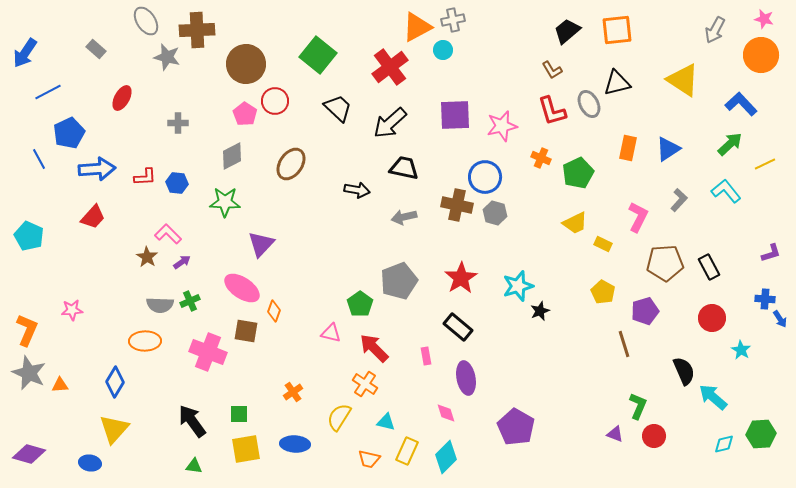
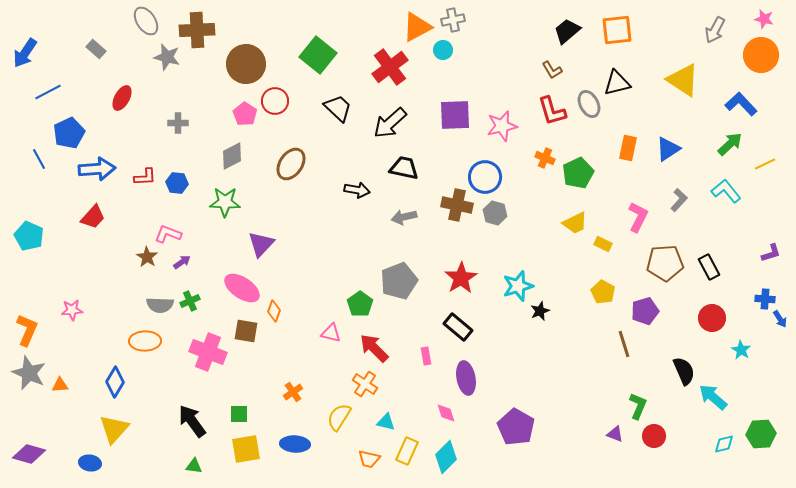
orange cross at (541, 158): moved 4 px right
pink L-shape at (168, 234): rotated 24 degrees counterclockwise
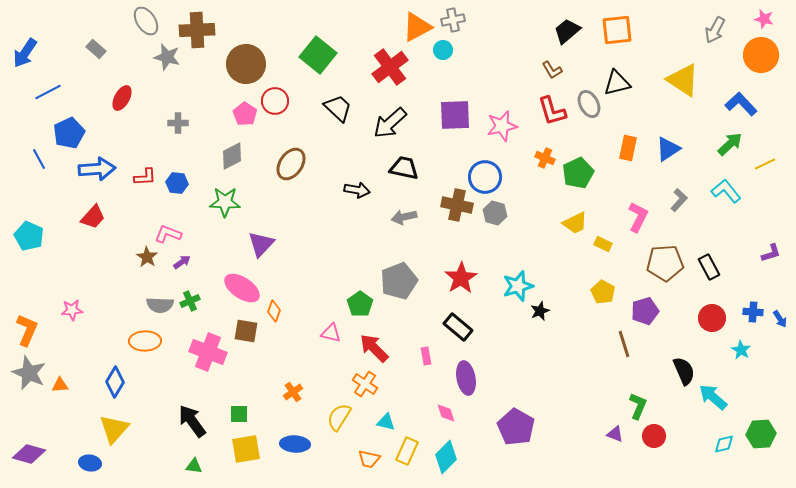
blue cross at (765, 299): moved 12 px left, 13 px down
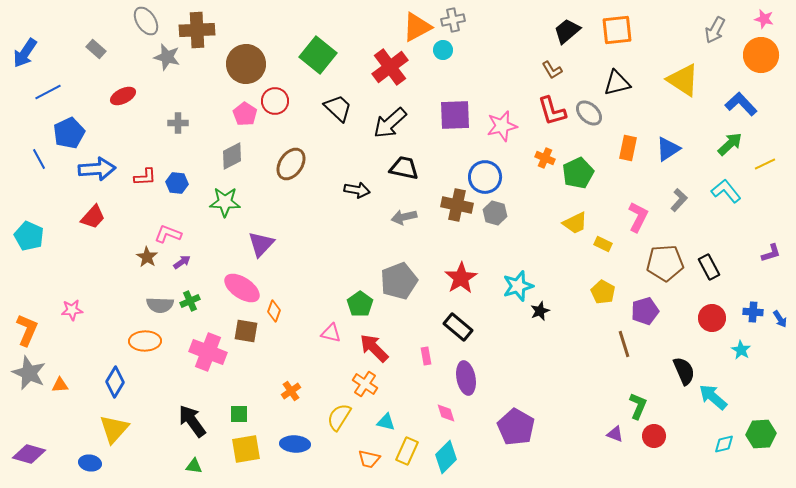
red ellipse at (122, 98): moved 1 px right, 2 px up; rotated 35 degrees clockwise
gray ellipse at (589, 104): moved 9 px down; rotated 20 degrees counterclockwise
orange cross at (293, 392): moved 2 px left, 1 px up
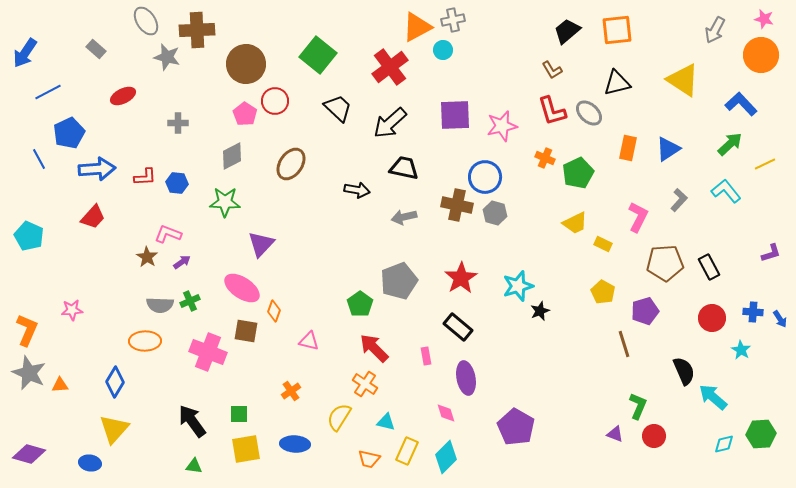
pink triangle at (331, 333): moved 22 px left, 8 px down
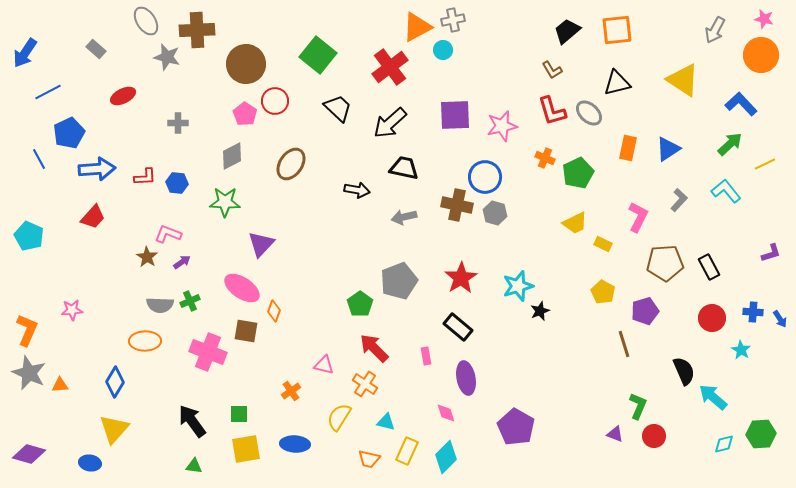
pink triangle at (309, 341): moved 15 px right, 24 px down
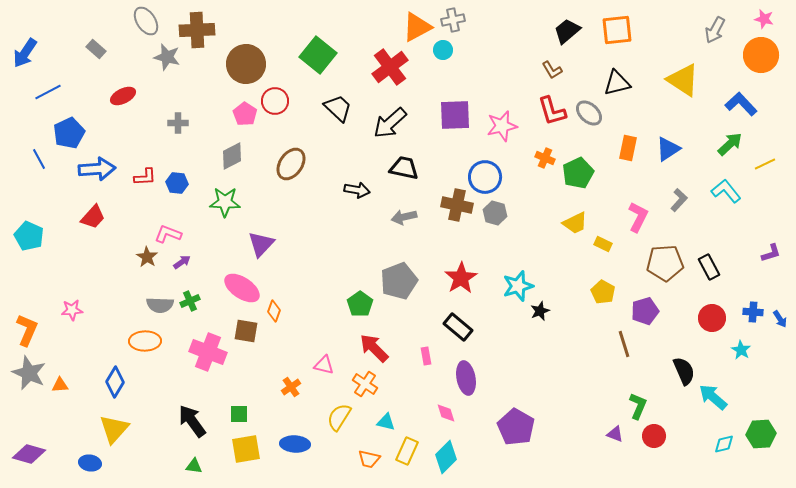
orange cross at (291, 391): moved 4 px up
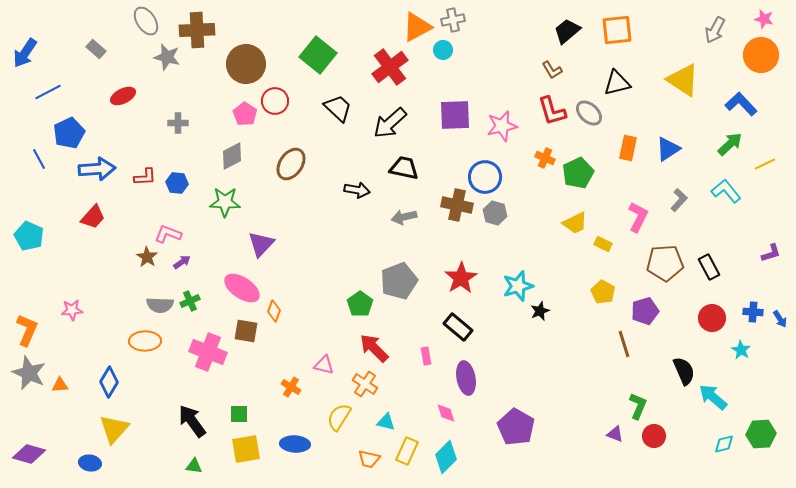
blue diamond at (115, 382): moved 6 px left
orange cross at (291, 387): rotated 24 degrees counterclockwise
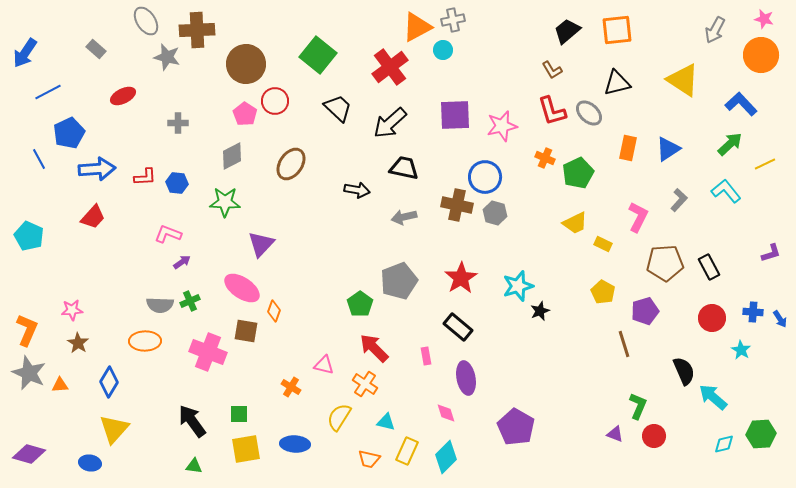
brown star at (147, 257): moved 69 px left, 86 px down
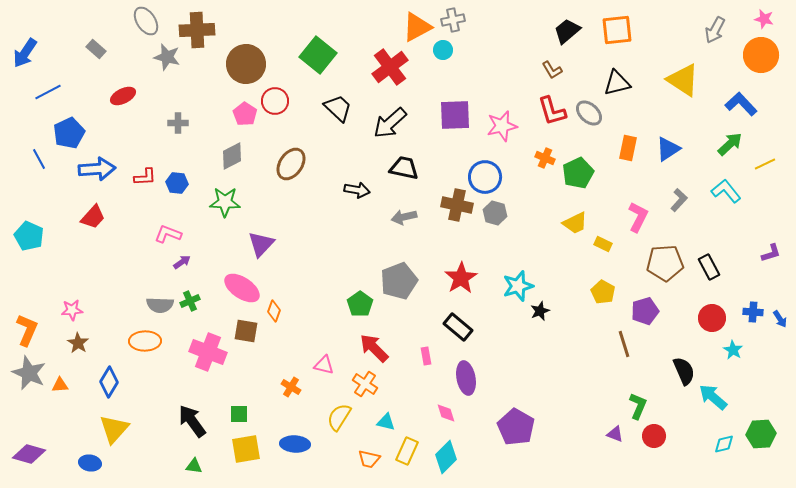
cyan star at (741, 350): moved 8 px left
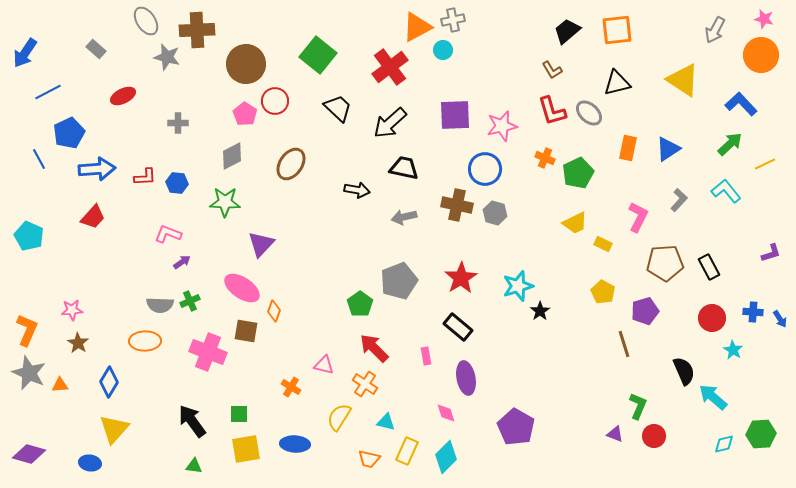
blue circle at (485, 177): moved 8 px up
black star at (540, 311): rotated 12 degrees counterclockwise
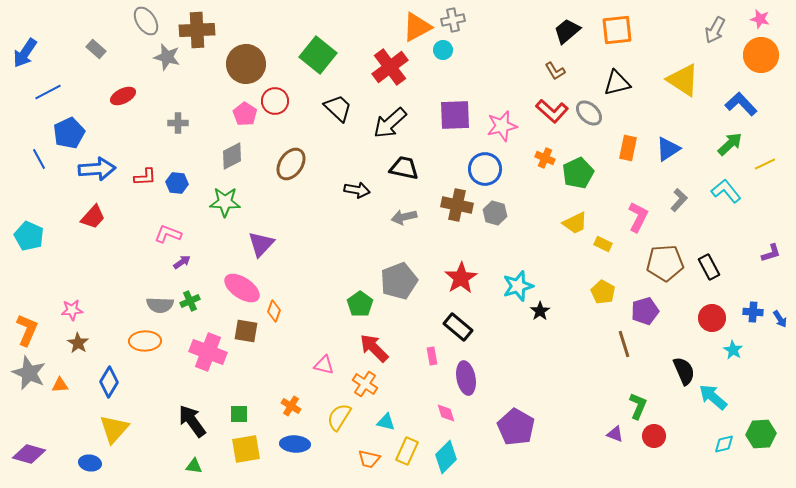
pink star at (764, 19): moved 4 px left
brown L-shape at (552, 70): moved 3 px right, 1 px down
red L-shape at (552, 111): rotated 32 degrees counterclockwise
pink rectangle at (426, 356): moved 6 px right
orange cross at (291, 387): moved 19 px down
